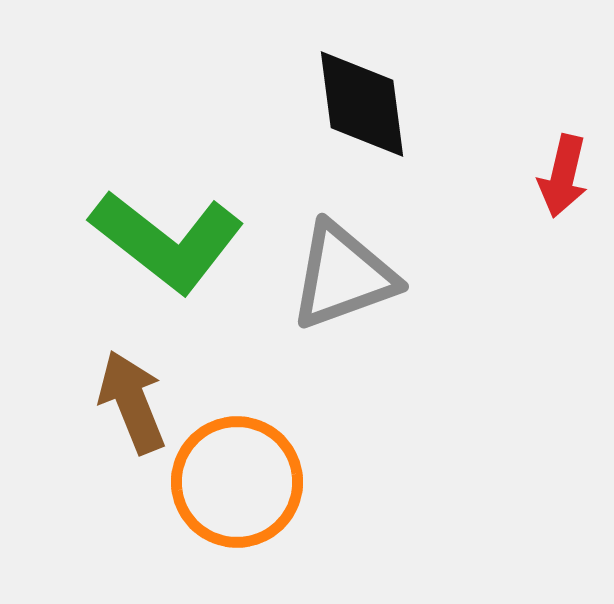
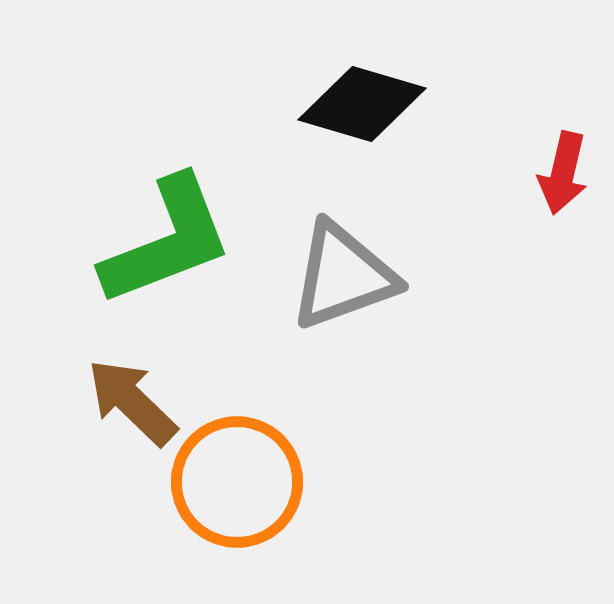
black diamond: rotated 66 degrees counterclockwise
red arrow: moved 3 px up
green L-shape: rotated 59 degrees counterclockwise
brown arrow: rotated 24 degrees counterclockwise
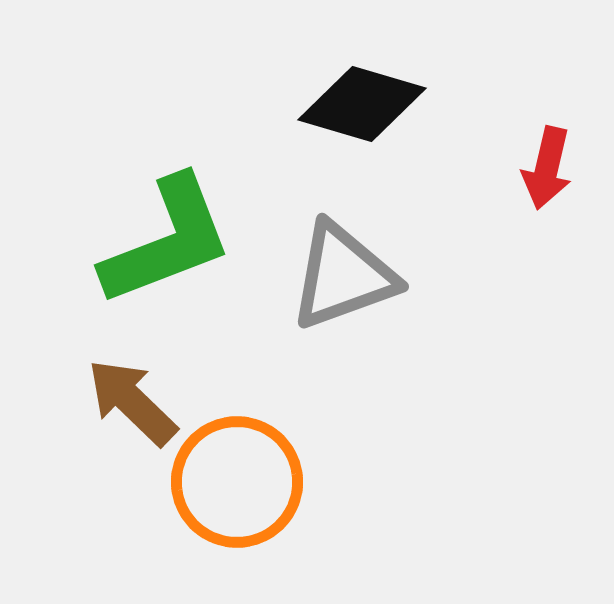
red arrow: moved 16 px left, 5 px up
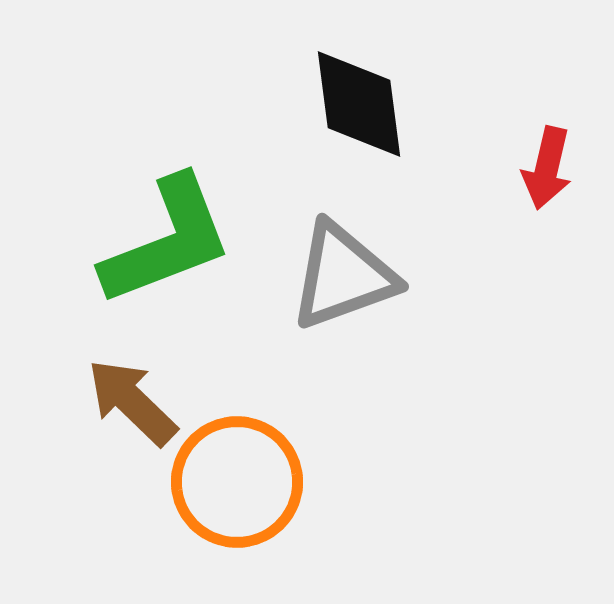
black diamond: moved 3 px left; rotated 66 degrees clockwise
